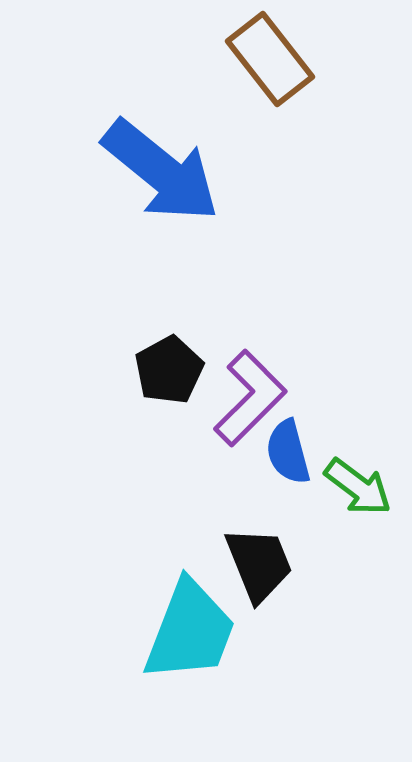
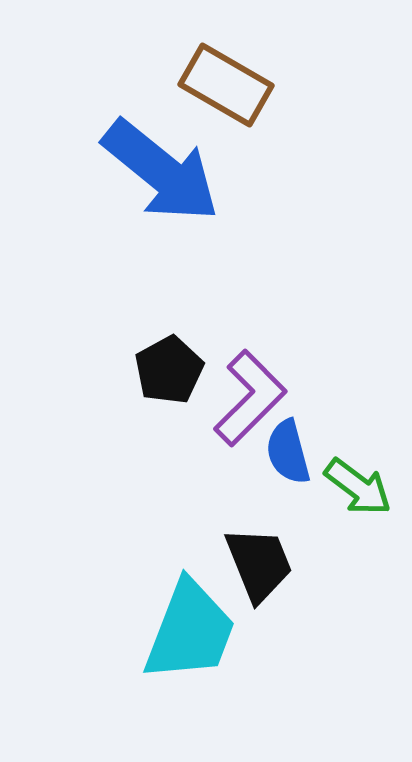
brown rectangle: moved 44 px left, 26 px down; rotated 22 degrees counterclockwise
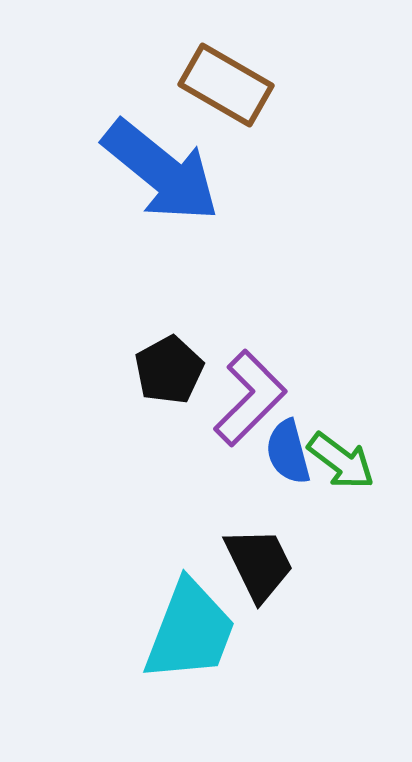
green arrow: moved 17 px left, 26 px up
black trapezoid: rotated 4 degrees counterclockwise
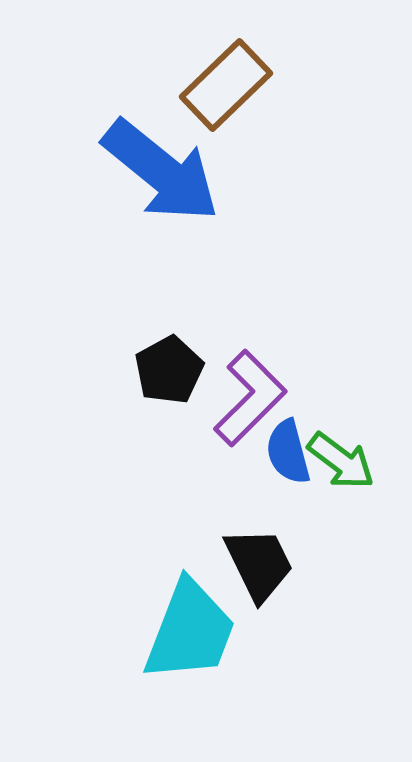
brown rectangle: rotated 74 degrees counterclockwise
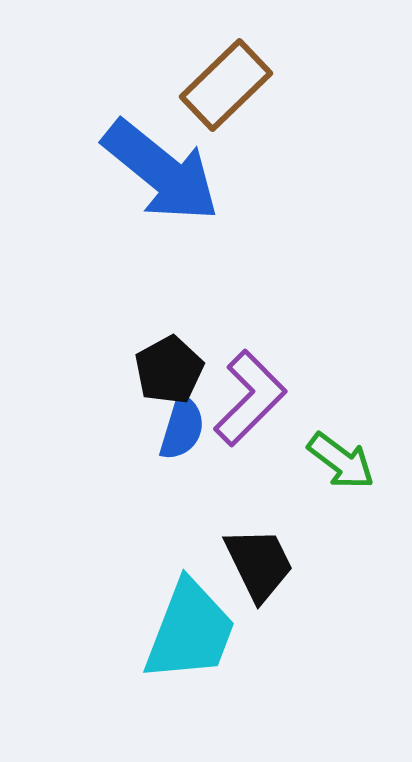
blue semicircle: moved 106 px left, 24 px up; rotated 148 degrees counterclockwise
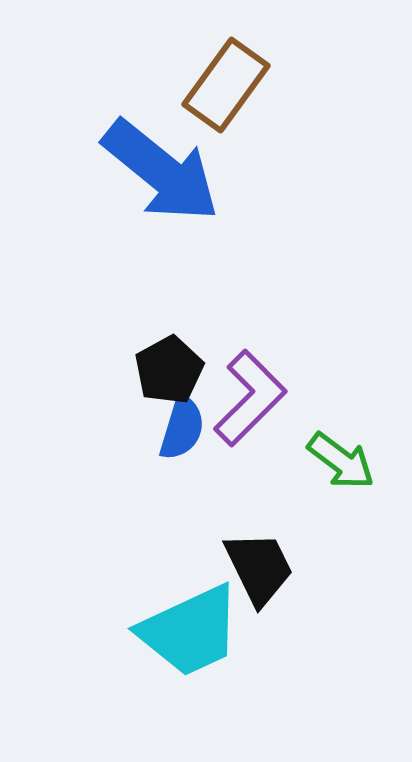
brown rectangle: rotated 10 degrees counterclockwise
black trapezoid: moved 4 px down
cyan trapezoid: rotated 44 degrees clockwise
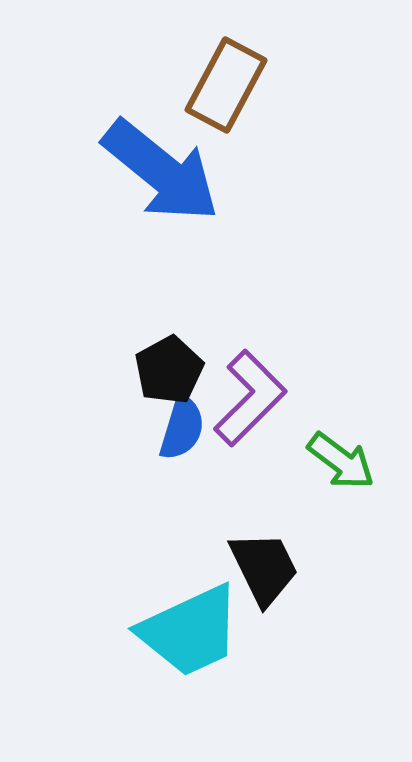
brown rectangle: rotated 8 degrees counterclockwise
black trapezoid: moved 5 px right
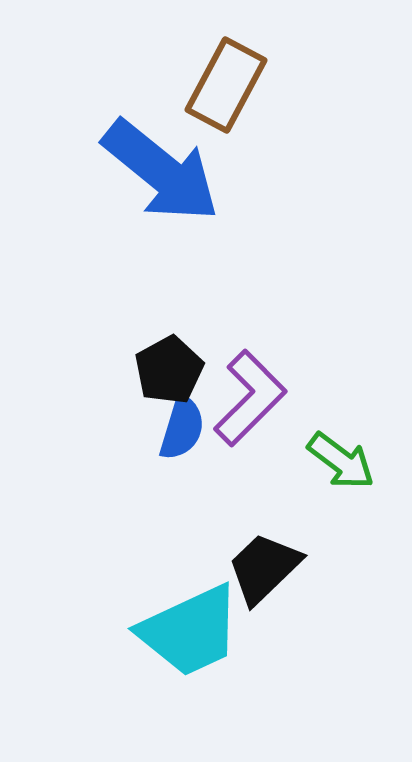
black trapezoid: rotated 108 degrees counterclockwise
